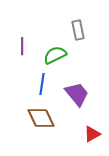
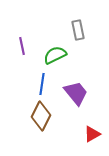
purple line: rotated 12 degrees counterclockwise
purple trapezoid: moved 1 px left, 1 px up
brown diamond: moved 2 px up; rotated 52 degrees clockwise
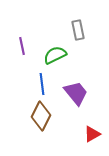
blue line: rotated 15 degrees counterclockwise
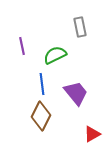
gray rectangle: moved 2 px right, 3 px up
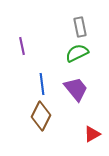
green semicircle: moved 22 px right, 2 px up
purple trapezoid: moved 4 px up
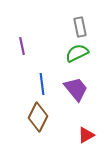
brown diamond: moved 3 px left, 1 px down
red triangle: moved 6 px left, 1 px down
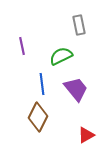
gray rectangle: moved 1 px left, 2 px up
green semicircle: moved 16 px left, 3 px down
